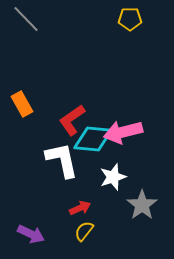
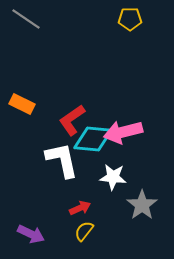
gray line: rotated 12 degrees counterclockwise
orange rectangle: rotated 35 degrees counterclockwise
white star: rotated 24 degrees clockwise
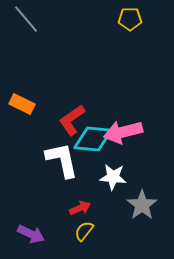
gray line: rotated 16 degrees clockwise
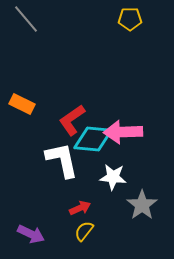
pink arrow: rotated 12 degrees clockwise
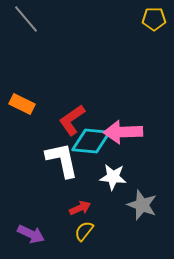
yellow pentagon: moved 24 px right
cyan diamond: moved 2 px left, 2 px down
gray star: rotated 16 degrees counterclockwise
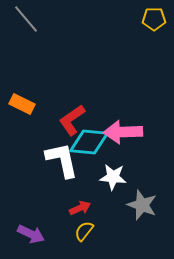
cyan diamond: moved 2 px left, 1 px down
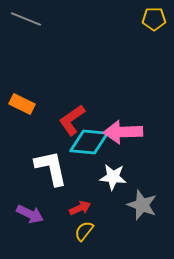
gray line: rotated 28 degrees counterclockwise
white L-shape: moved 11 px left, 8 px down
purple arrow: moved 1 px left, 20 px up
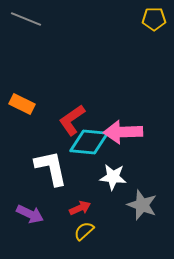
yellow semicircle: rotated 10 degrees clockwise
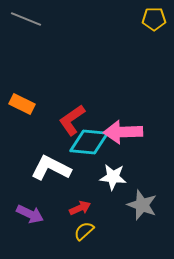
white L-shape: rotated 51 degrees counterclockwise
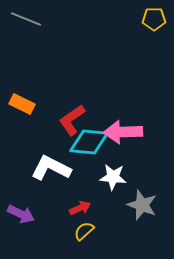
purple arrow: moved 9 px left
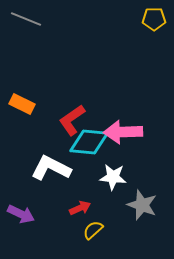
yellow semicircle: moved 9 px right, 1 px up
